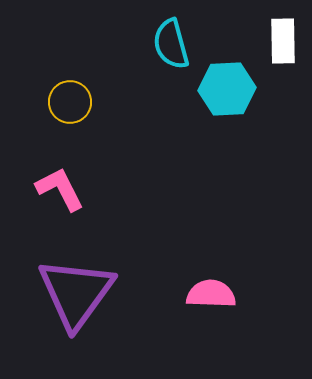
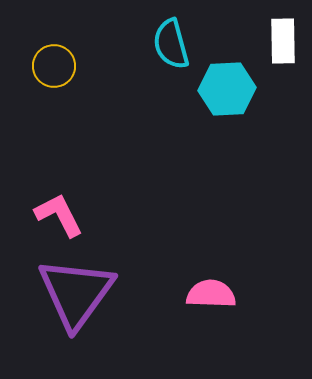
yellow circle: moved 16 px left, 36 px up
pink L-shape: moved 1 px left, 26 px down
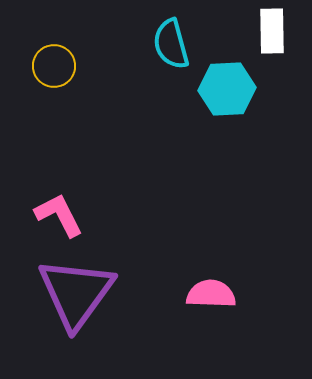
white rectangle: moved 11 px left, 10 px up
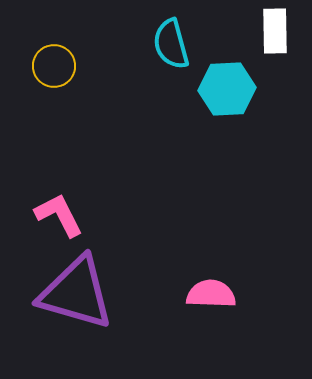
white rectangle: moved 3 px right
purple triangle: rotated 50 degrees counterclockwise
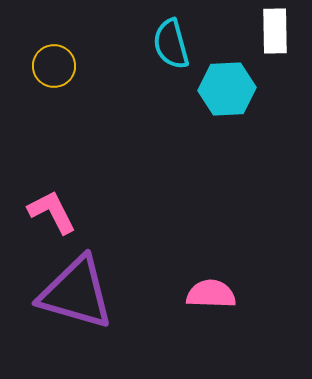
pink L-shape: moved 7 px left, 3 px up
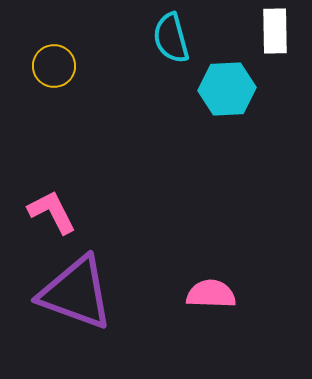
cyan semicircle: moved 6 px up
purple triangle: rotated 4 degrees clockwise
